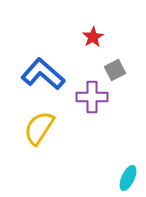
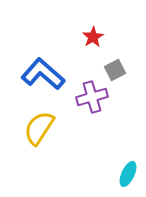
purple cross: rotated 16 degrees counterclockwise
cyan ellipse: moved 4 px up
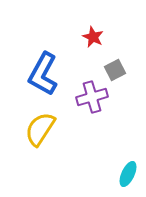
red star: rotated 15 degrees counterclockwise
blue L-shape: rotated 102 degrees counterclockwise
yellow semicircle: moved 1 px right, 1 px down
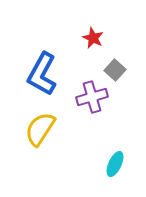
red star: moved 1 px down
gray square: rotated 20 degrees counterclockwise
blue L-shape: moved 1 px left
cyan ellipse: moved 13 px left, 10 px up
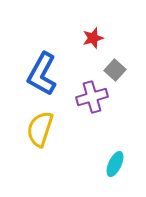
red star: rotated 30 degrees clockwise
yellow semicircle: rotated 15 degrees counterclockwise
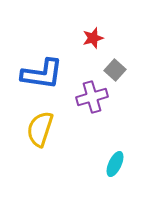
blue L-shape: rotated 111 degrees counterclockwise
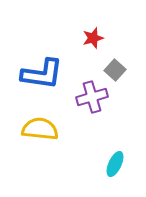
yellow semicircle: rotated 78 degrees clockwise
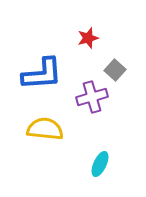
red star: moved 5 px left
blue L-shape: rotated 12 degrees counterclockwise
yellow semicircle: moved 5 px right
cyan ellipse: moved 15 px left
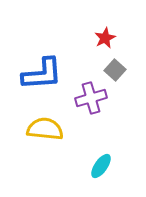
red star: moved 17 px right; rotated 10 degrees counterclockwise
purple cross: moved 1 px left, 1 px down
cyan ellipse: moved 1 px right, 2 px down; rotated 10 degrees clockwise
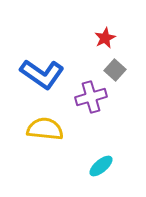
blue L-shape: rotated 39 degrees clockwise
purple cross: moved 1 px up
cyan ellipse: rotated 15 degrees clockwise
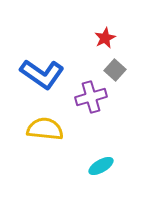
cyan ellipse: rotated 10 degrees clockwise
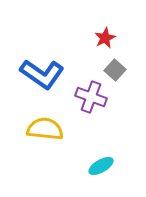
purple cross: rotated 36 degrees clockwise
